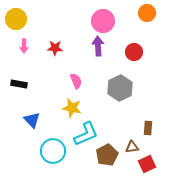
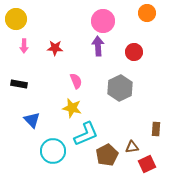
brown rectangle: moved 8 px right, 1 px down
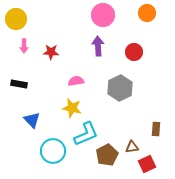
pink circle: moved 6 px up
red star: moved 4 px left, 4 px down
pink semicircle: rotated 77 degrees counterclockwise
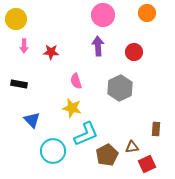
pink semicircle: rotated 98 degrees counterclockwise
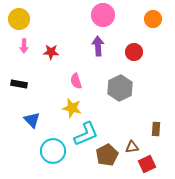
orange circle: moved 6 px right, 6 px down
yellow circle: moved 3 px right
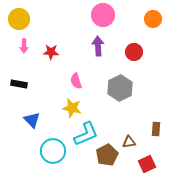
brown triangle: moved 3 px left, 5 px up
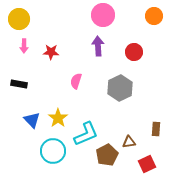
orange circle: moved 1 px right, 3 px up
pink semicircle: rotated 35 degrees clockwise
yellow star: moved 14 px left, 10 px down; rotated 24 degrees clockwise
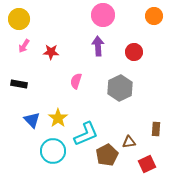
pink arrow: rotated 32 degrees clockwise
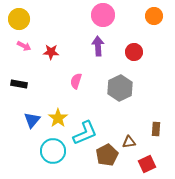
pink arrow: rotated 96 degrees counterclockwise
blue triangle: rotated 24 degrees clockwise
cyan L-shape: moved 1 px left, 1 px up
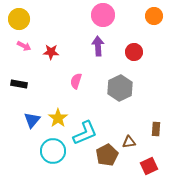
red square: moved 2 px right, 2 px down
